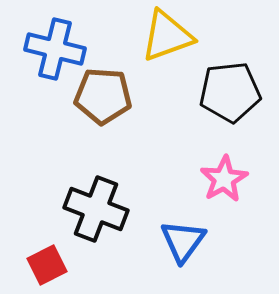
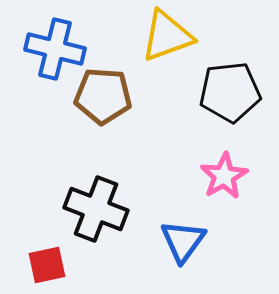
pink star: moved 3 px up
red square: rotated 15 degrees clockwise
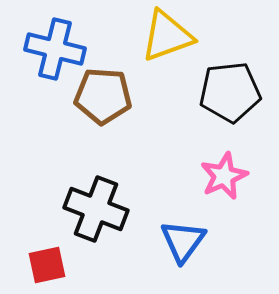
pink star: rotated 6 degrees clockwise
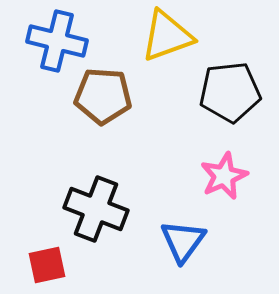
blue cross: moved 2 px right, 8 px up
